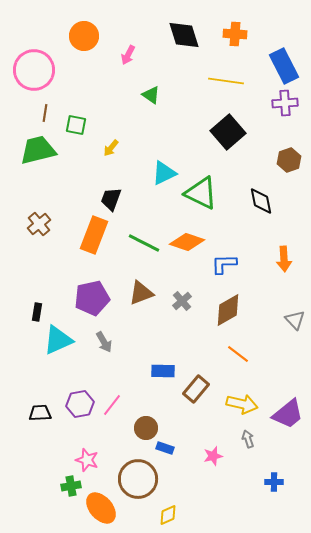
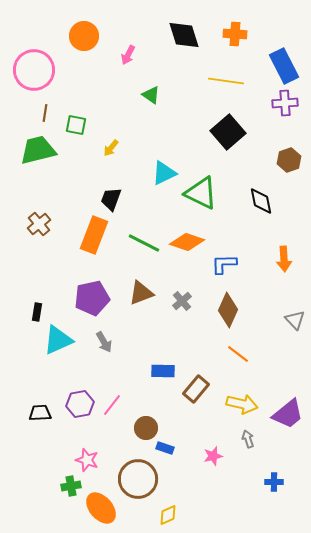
brown diamond at (228, 310): rotated 36 degrees counterclockwise
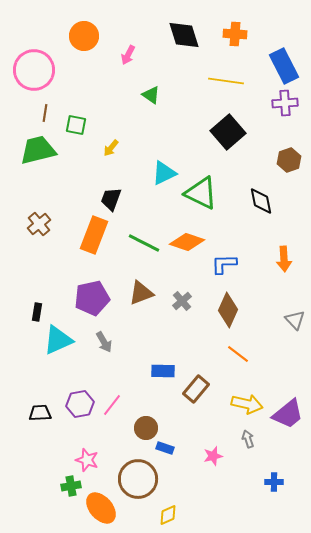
yellow arrow at (242, 404): moved 5 px right
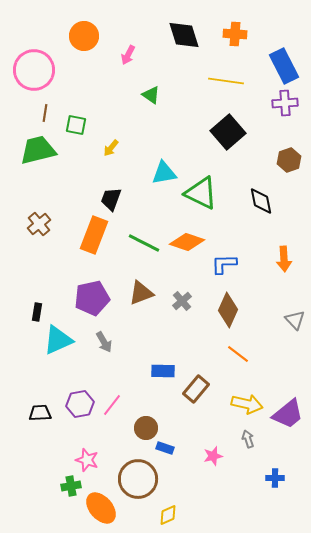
cyan triangle at (164, 173): rotated 16 degrees clockwise
blue cross at (274, 482): moved 1 px right, 4 px up
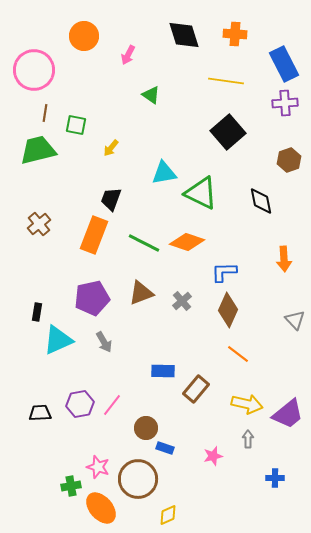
blue rectangle at (284, 66): moved 2 px up
blue L-shape at (224, 264): moved 8 px down
gray arrow at (248, 439): rotated 18 degrees clockwise
pink star at (87, 460): moved 11 px right, 7 px down
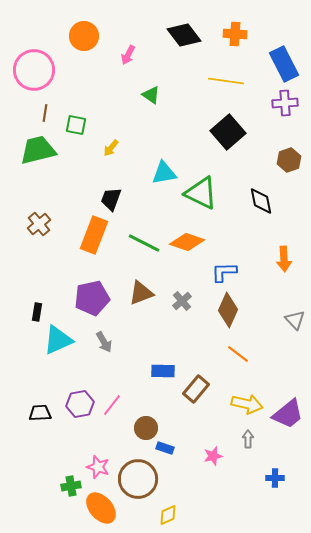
black diamond at (184, 35): rotated 20 degrees counterclockwise
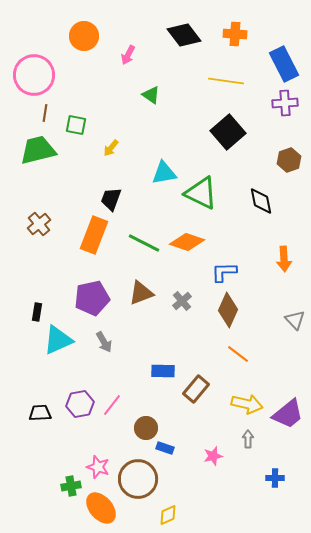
pink circle at (34, 70): moved 5 px down
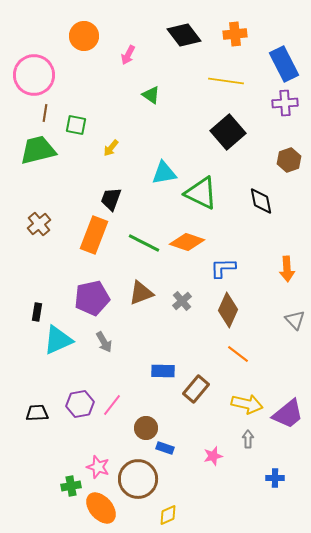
orange cross at (235, 34): rotated 10 degrees counterclockwise
orange arrow at (284, 259): moved 3 px right, 10 px down
blue L-shape at (224, 272): moved 1 px left, 4 px up
black trapezoid at (40, 413): moved 3 px left
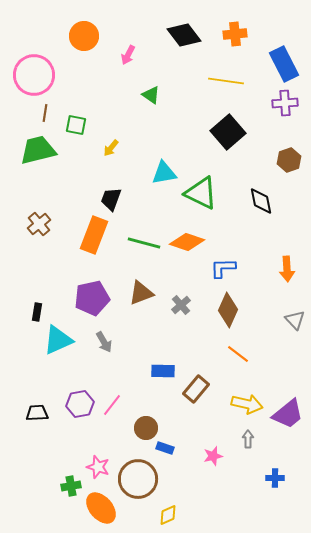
green line at (144, 243): rotated 12 degrees counterclockwise
gray cross at (182, 301): moved 1 px left, 4 px down
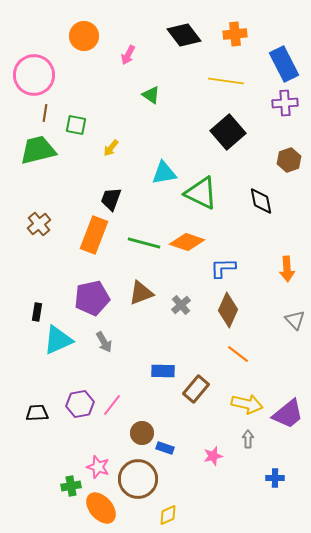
brown circle at (146, 428): moved 4 px left, 5 px down
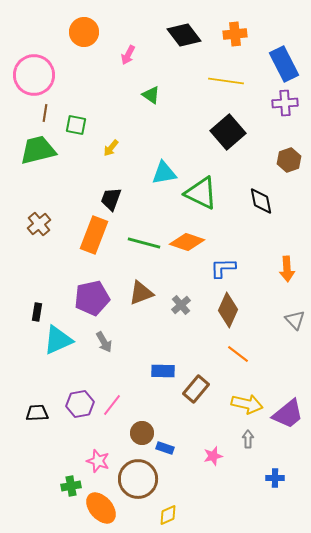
orange circle at (84, 36): moved 4 px up
pink star at (98, 467): moved 6 px up
